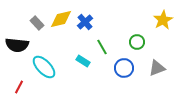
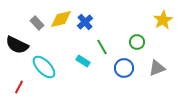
black semicircle: rotated 20 degrees clockwise
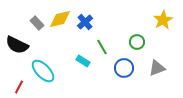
yellow diamond: moved 1 px left
cyan ellipse: moved 1 px left, 4 px down
